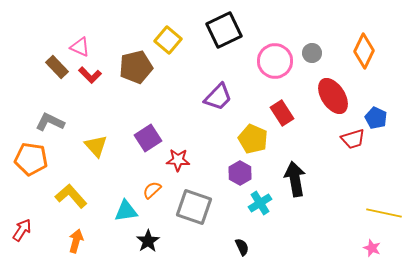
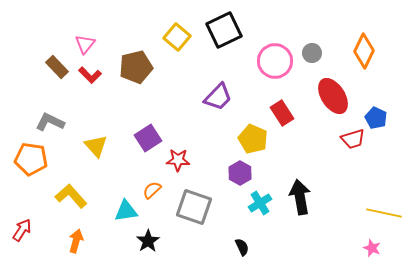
yellow square: moved 9 px right, 3 px up
pink triangle: moved 5 px right, 3 px up; rotated 45 degrees clockwise
black arrow: moved 5 px right, 18 px down
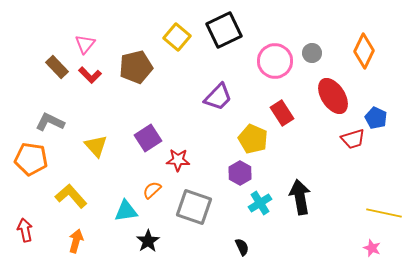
red arrow: moved 3 px right; rotated 45 degrees counterclockwise
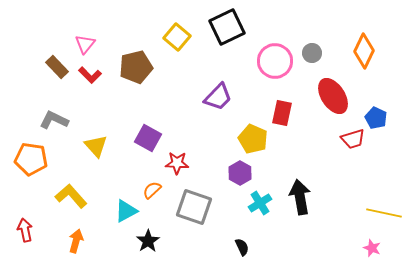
black square: moved 3 px right, 3 px up
red rectangle: rotated 45 degrees clockwise
gray L-shape: moved 4 px right, 2 px up
purple square: rotated 28 degrees counterclockwise
red star: moved 1 px left, 3 px down
cyan triangle: rotated 20 degrees counterclockwise
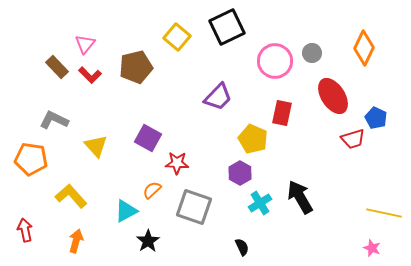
orange diamond: moved 3 px up
black arrow: rotated 20 degrees counterclockwise
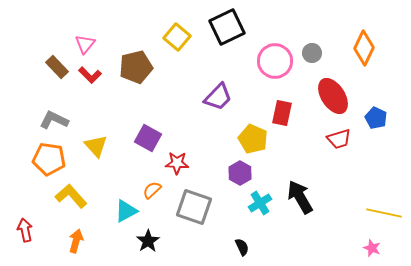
red trapezoid: moved 14 px left
orange pentagon: moved 18 px right
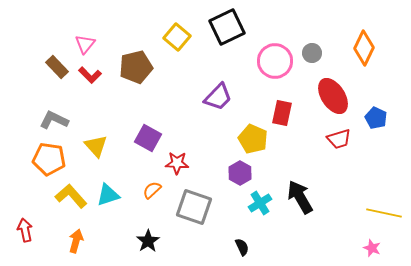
cyan triangle: moved 18 px left, 16 px up; rotated 10 degrees clockwise
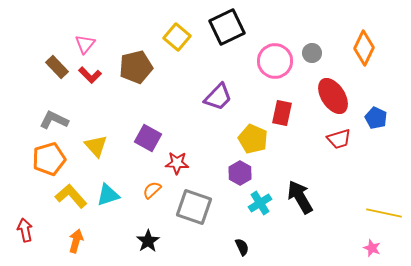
orange pentagon: rotated 24 degrees counterclockwise
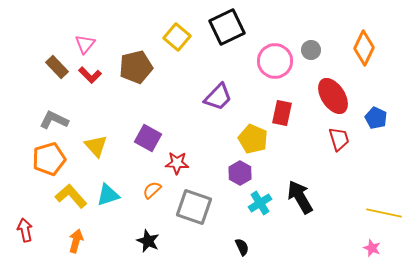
gray circle: moved 1 px left, 3 px up
red trapezoid: rotated 90 degrees counterclockwise
black star: rotated 15 degrees counterclockwise
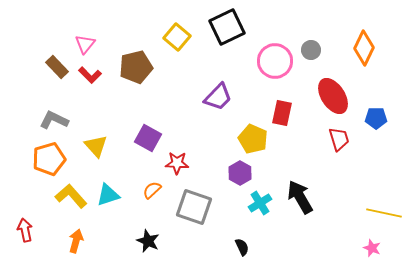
blue pentagon: rotated 25 degrees counterclockwise
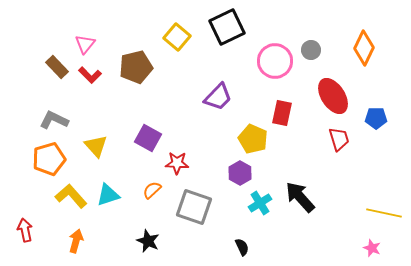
black arrow: rotated 12 degrees counterclockwise
